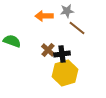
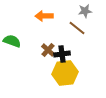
gray star: moved 18 px right
yellow hexagon: rotated 10 degrees clockwise
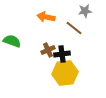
orange arrow: moved 2 px right, 1 px down; rotated 12 degrees clockwise
brown line: moved 3 px left
brown cross: rotated 24 degrees clockwise
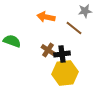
brown cross: rotated 32 degrees counterclockwise
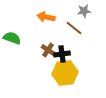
gray star: moved 1 px left
green semicircle: moved 3 px up
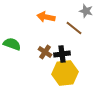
gray star: moved 2 px right; rotated 24 degrees clockwise
green semicircle: moved 6 px down
brown cross: moved 3 px left, 2 px down
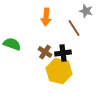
orange arrow: rotated 96 degrees counterclockwise
brown line: rotated 18 degrees clockwise
black cross: moved 1 px right, 1 px up
yellow hexagon: moved 6 px left, 2 px up; rotated 20 degrees clockwise
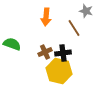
brown cross: rotated 32 degrees clockwise
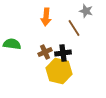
green semicircle: rotated 12 degrees counterclockwise
